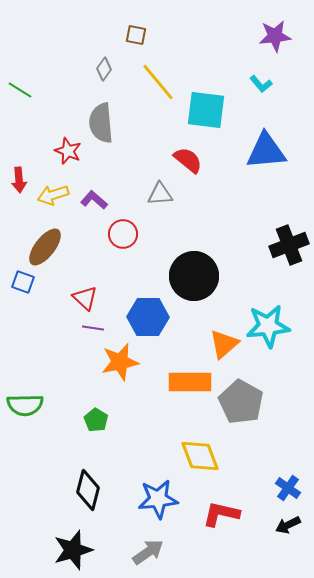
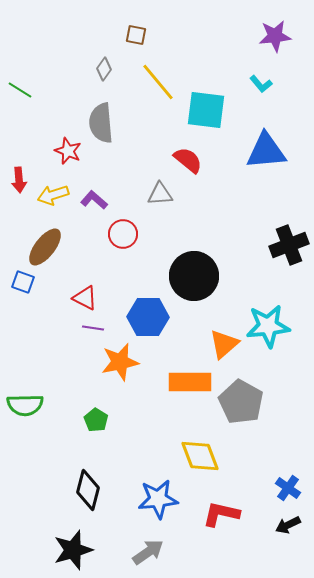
red triangle: rotated 16 degrees counterclockwise
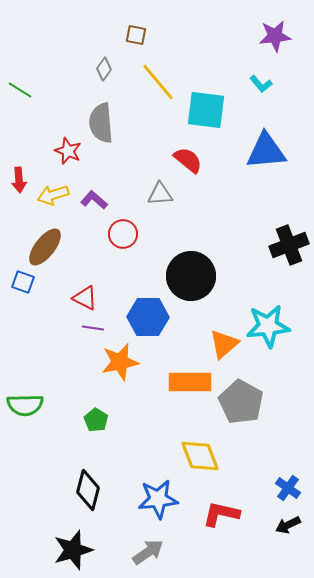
black circle: moved 3 px left
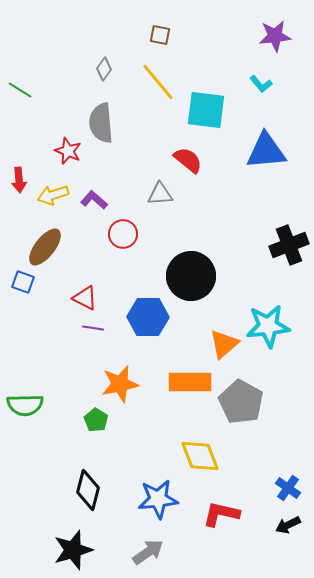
brown square: moved 24 px right
orange star: moved 22 px down
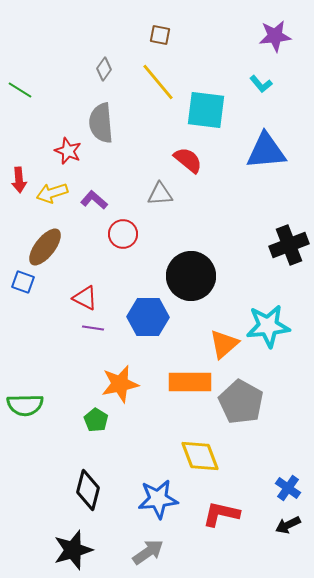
yellow arrow: moved 1 px left, 2 px up
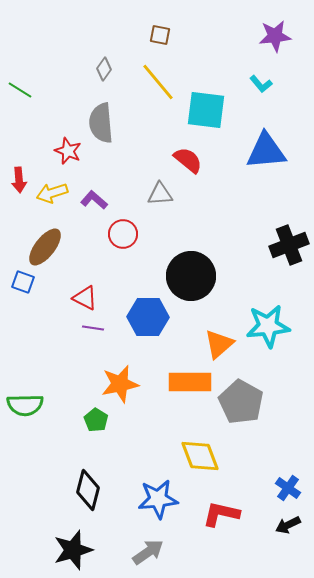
orange triangle: moved 5 px left
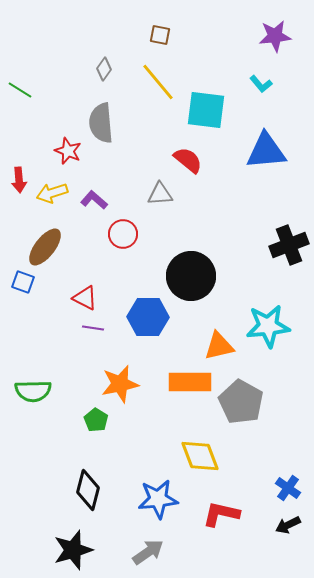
orange triangle: moved 2 px down; rotated 28 degrees clockwise
green semicircle: moved 8 px right, 14 px up
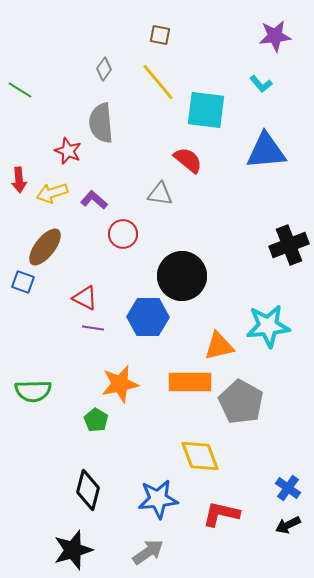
gray triangle: rotated 12 degrees clockwise
black circle: moved 9 px left
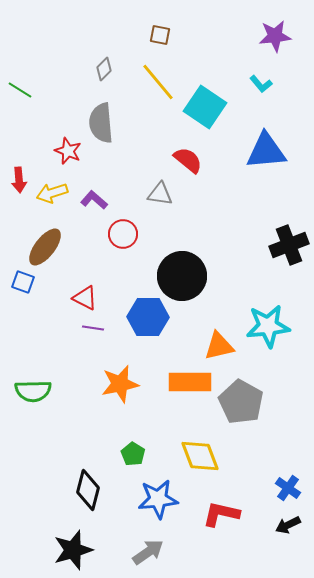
gray diamond: rotated 10 degrees clockwise
cyan square: moved 1 px left, 3 px up; rotated 27 degrees clockwise
green pentagon: moved 37 px right, 34 px down
